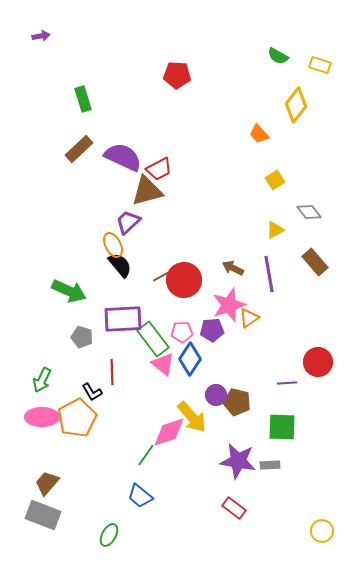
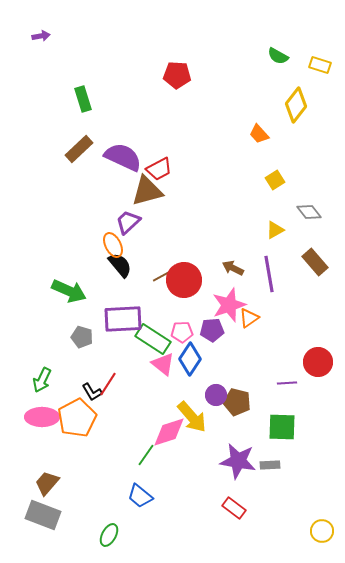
green rectangle at (153, 339): rotated 20 degrees counterclockwise
red line at (112, 372): moved 4 px left, 12 px down; rotated 35 degrees clockwise
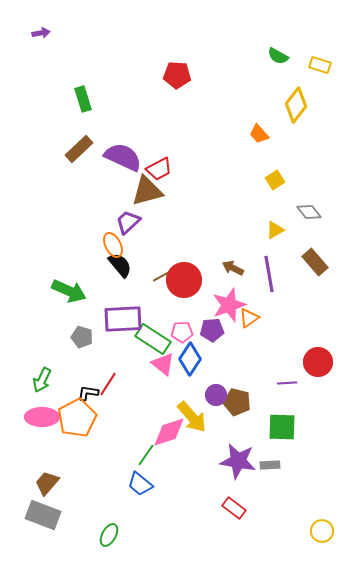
purple arrow at (41, 36): moved 3 px up
black L-shape at (92, 392): moved 4 px left, 1 px down; rotated 130 degrees clockwise
blue trapezoid at (140, 496): moved 12 px up
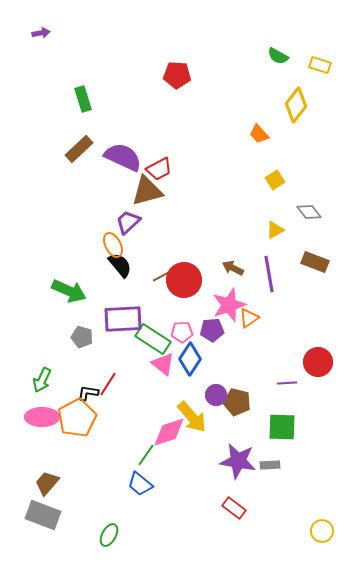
brown rectangle at (315, 262): rotated 28 degrees counterclockwise
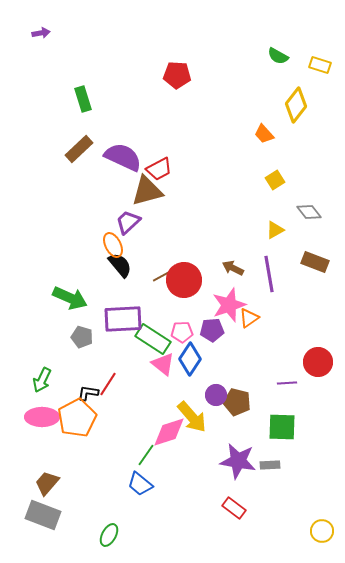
orange trapezoid at (259, 134): moved 5 px right
green arrow at (69, 291): moved 1 px right, 7 px down
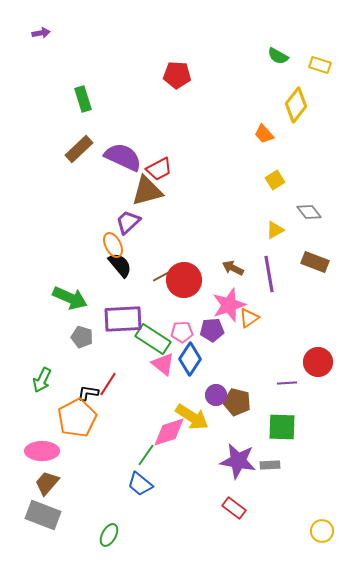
pink ellipse at (42, 417): moved 34 px down
yellow arrow at (192, 417): rotated 16 degrees counterclockwise
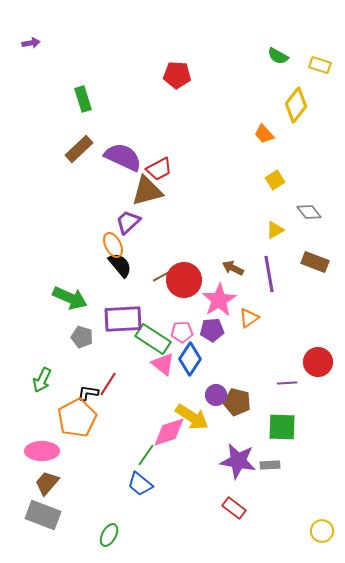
purple arrow at (41, 33): moved 10 px left, 10 px down
pink star at (229, 305): moved 10 px left, 5 px up; rotated 12 degrees counterclockwise
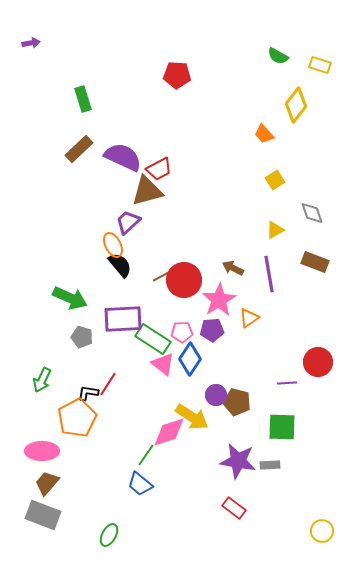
gray diamond at (309, 212): moved 3 px right, 1 px down; rotated 20 degrees clockwise
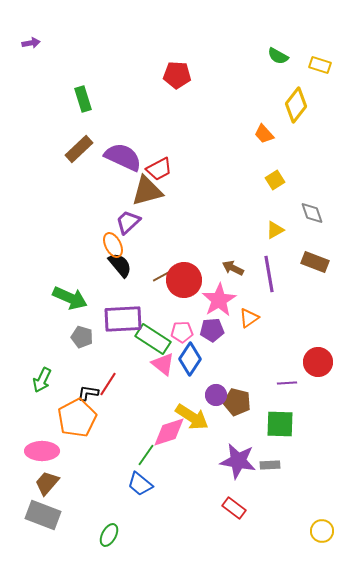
green square at (282, 427): moved 2 px left, 3 px up
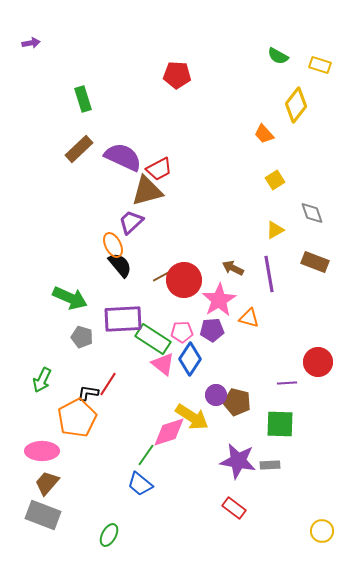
purple trapezoid at (128, 222): moved 3 px right
orange triangle at (249, 318): rotated 50 degrees clockwise
